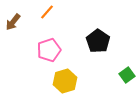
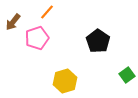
pink pentagon: moved 12 px left, 12 px up
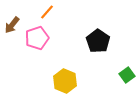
brown arrow: moved 1 px left, 3 px down
yellow hexagon: rotated 20 degrees counterclockwise
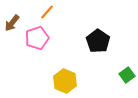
brown arrow: moved 2 px up
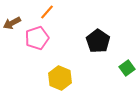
brown arrow: rotated 24 degrees clockwise
green square: moved 7 px up
yellow hexagon: moved 5 px left, 3 px up
